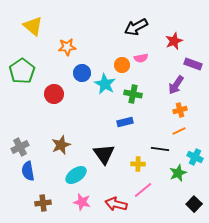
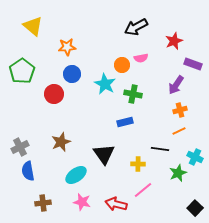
blue circle: moved 10 px left, 1 px down
brown star: moved 3 px up
black square: moved 1 px right, 4 px down
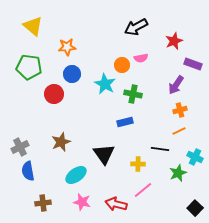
green pentagon: moved 7 px right, 4 px up; rotated 30 degrees counterclockwise
